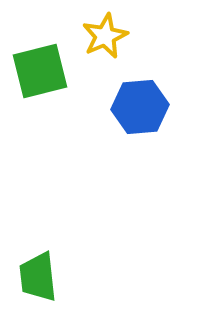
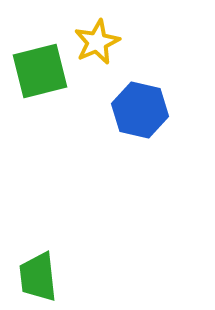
yellow star: moved 8 px left, 6 px down
blue hexagon: moved 3 px down; rotated 18 degrees clockwise
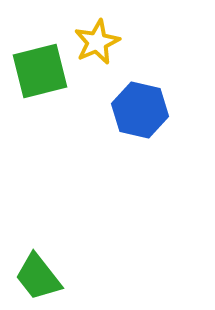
green trapezoid: rotated 32 degrees counterclockwise
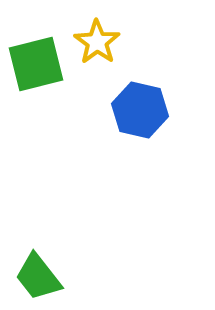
yellow star: rotated 12 degrees counterclockwise
green square: moved 4 px left, 7 px up
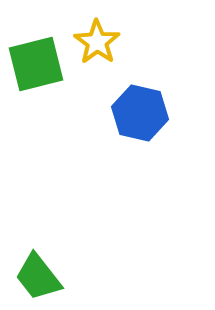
blue hexagon: moved 3 px down
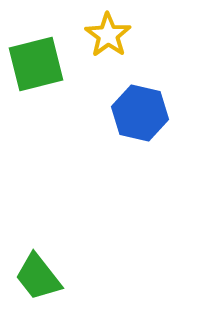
yellow star: moved 11 px right, 7 px up
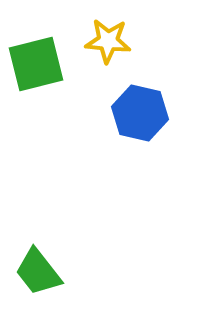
yellow star: moved 6 px down; rotated 30 degrees counterclockwise
green trapezoid: moved 5 px up
